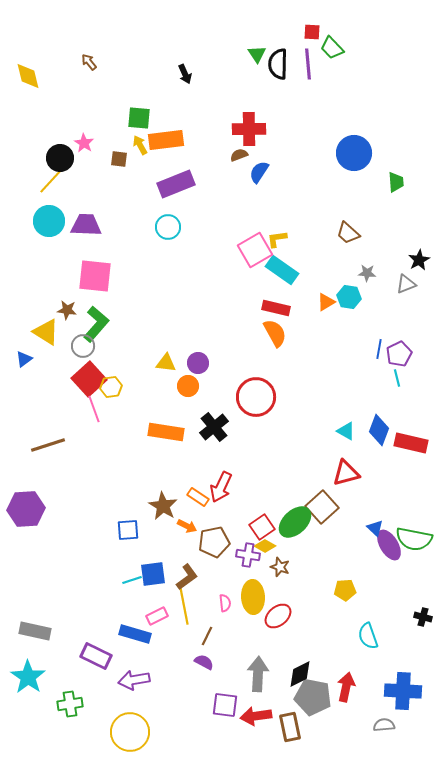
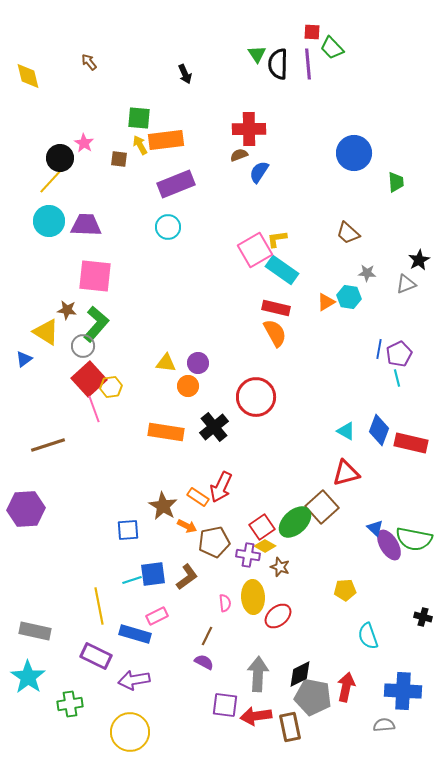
yellow line at (184, 606): moved 85 px left
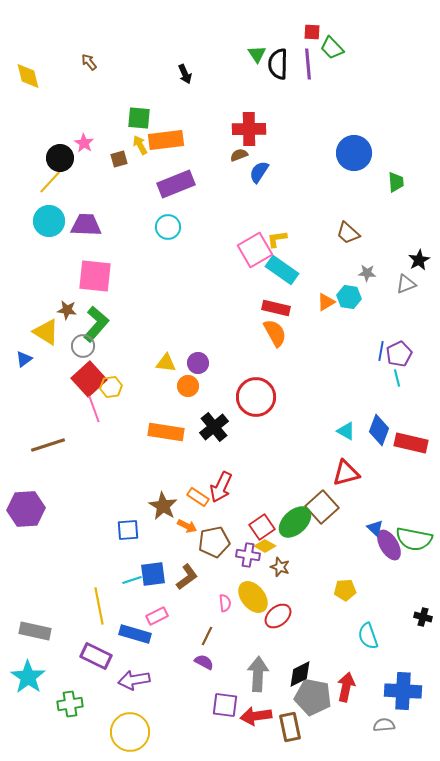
brown square at (119, 159): rotated 24 degrees counterclockwise
blue line at (379, 349): moved 2 px right, 2 px down
yellow ellipse at (253, 597): rotated 36 degrees counterclockwise
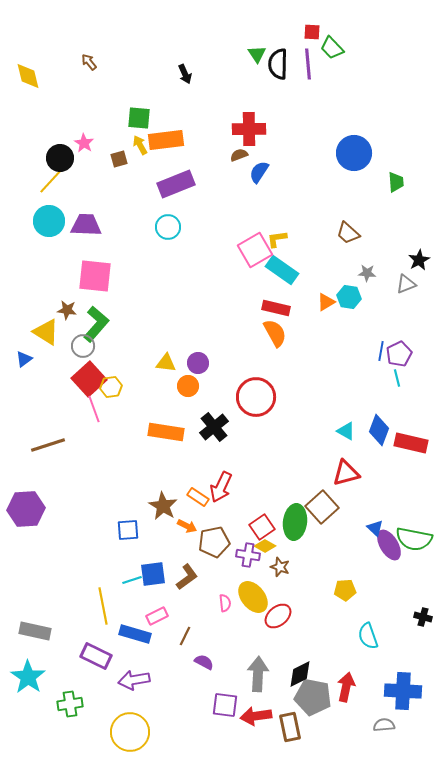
green ellipse at (295, 522): rotated 40 degrees counterclockwise
yellow line at (99, 606): moved 4 px right
brown line at (207, 636): moved 22 px left
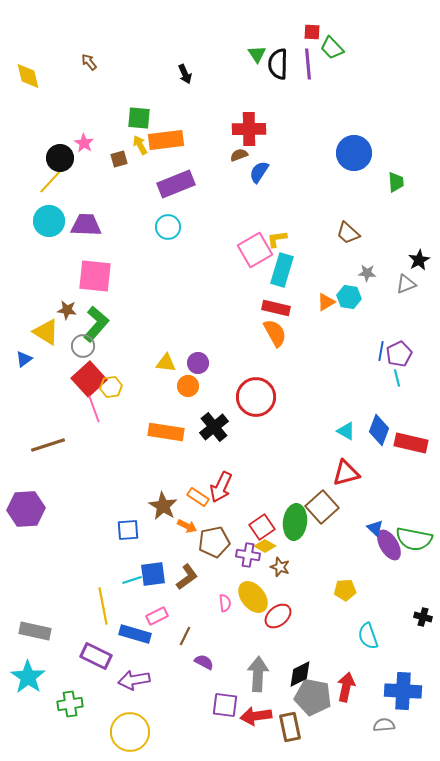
cyan rectangle at (282, 270): rotated 72 degrees clockwise
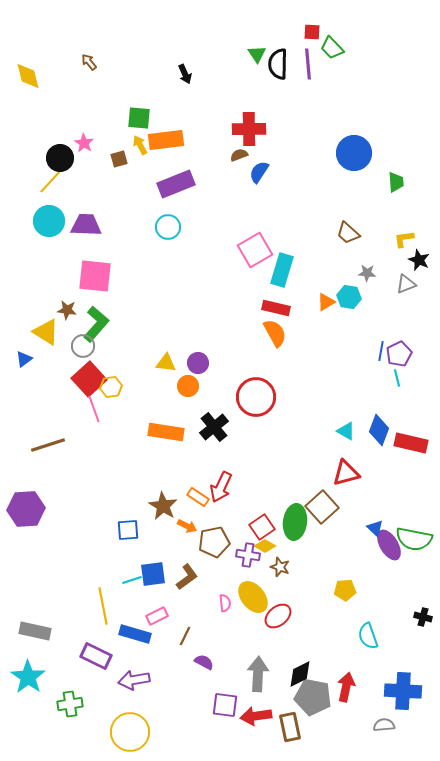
yellow L-shape at (277, 239): moved 127 px right
black star at (419, 260): rotated 20 degrees counterclockwise
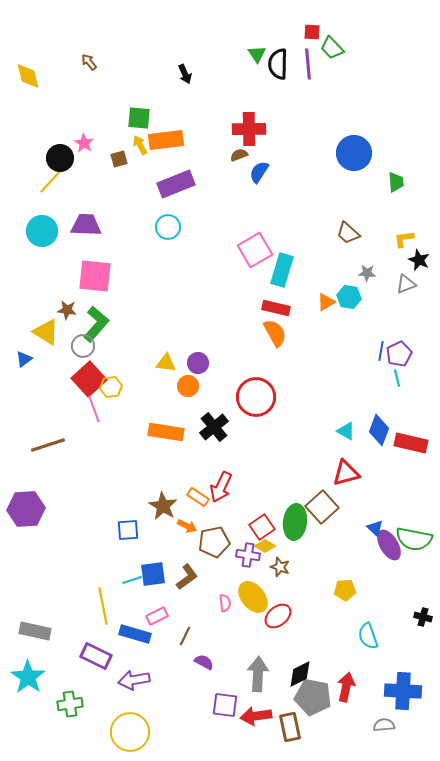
cyan circle at (49, 221): moved 7 px left, 10 px down
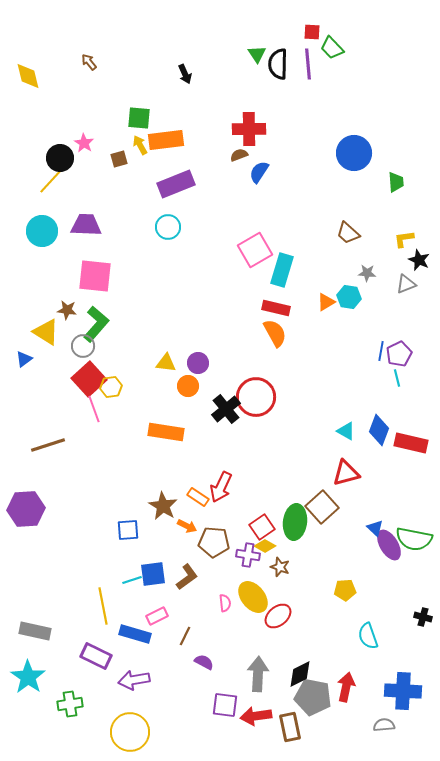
black cross at (214, 427): moved 12 px right, 18 px up
brown pentagon at (214, 542): rotated 16 degrees clockwise
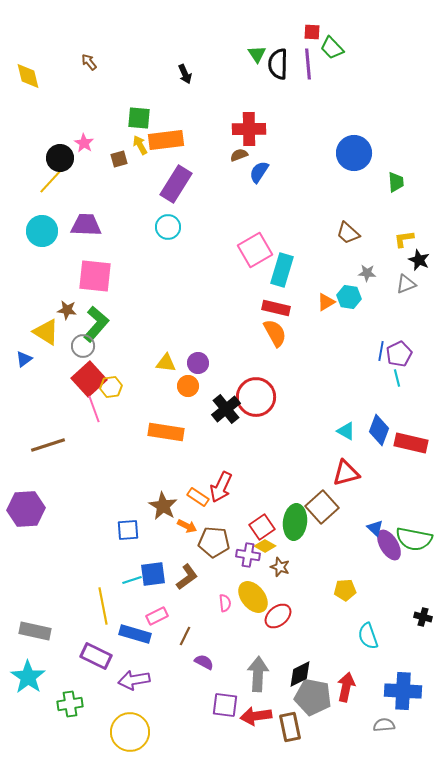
purple rectangle at (176, 184): rotated 36 degrees counterclockwise
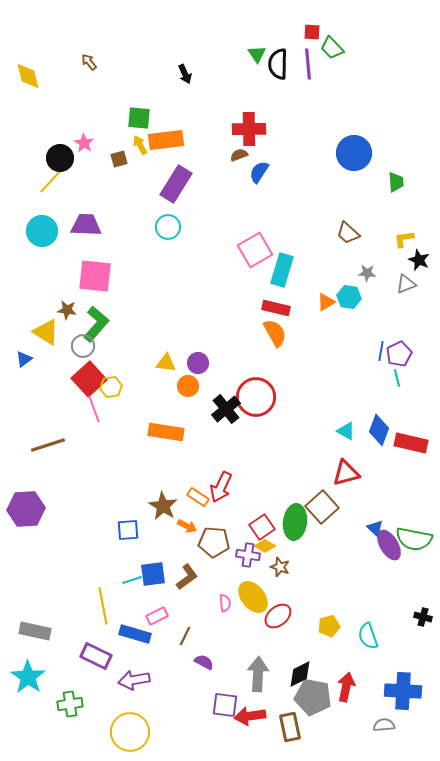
yellow pentagon at (345, 590): moved 16 px left, 36 px down; rotated 10 degrees counterclockwise
red arrow at (256, 716): moved 6 px left
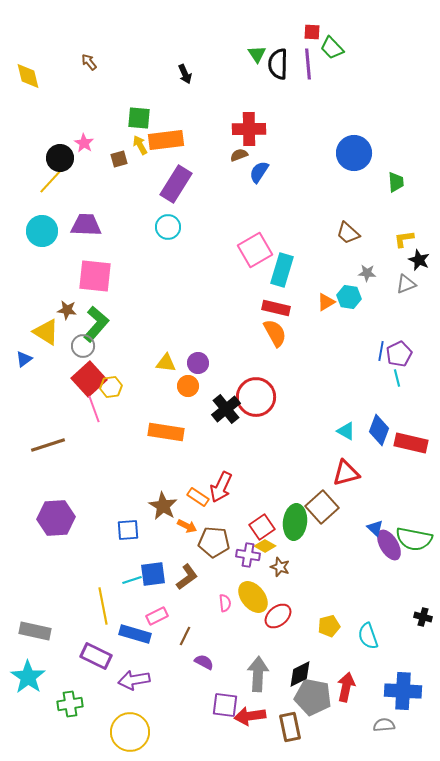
purple hexagon at (26, 509): moved 30 px right, 9 px down
